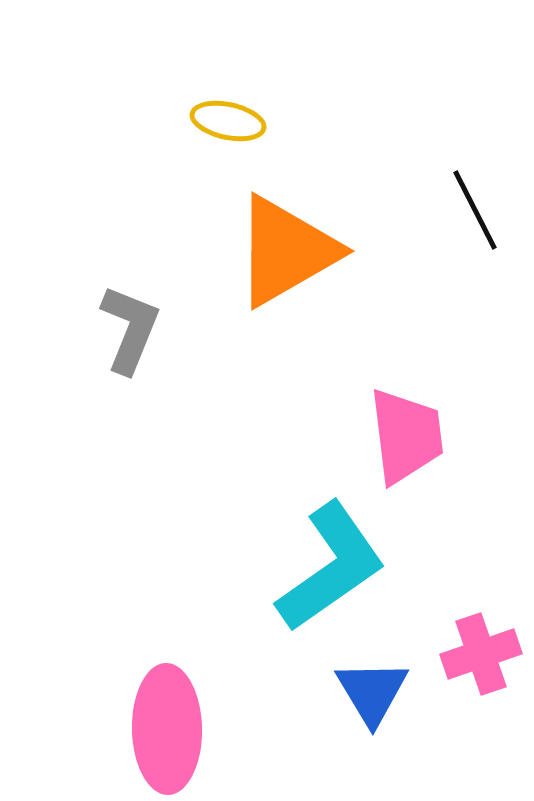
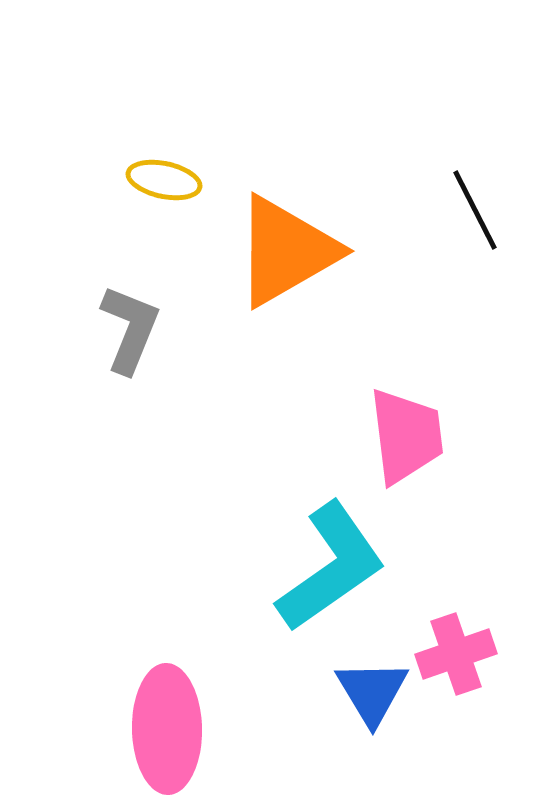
yellow ellipse: moved 64 px left, 59 px down
pink cross: moved 25 px left
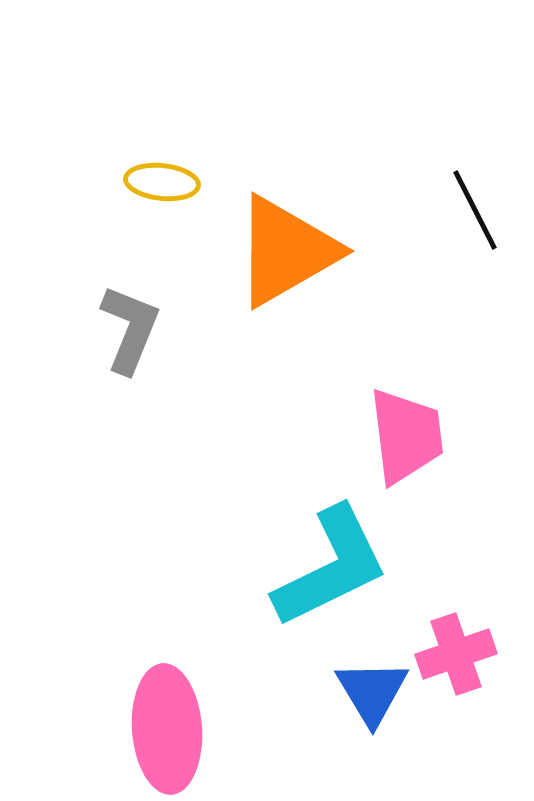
yellow ellipse: moved 2 px left, 2 px down; rotated 6 degrees counterclockwise
cyan L-shape: rotated 9 degrees clockwise
pink ellipse: rotated 3 degrees counterclockwise
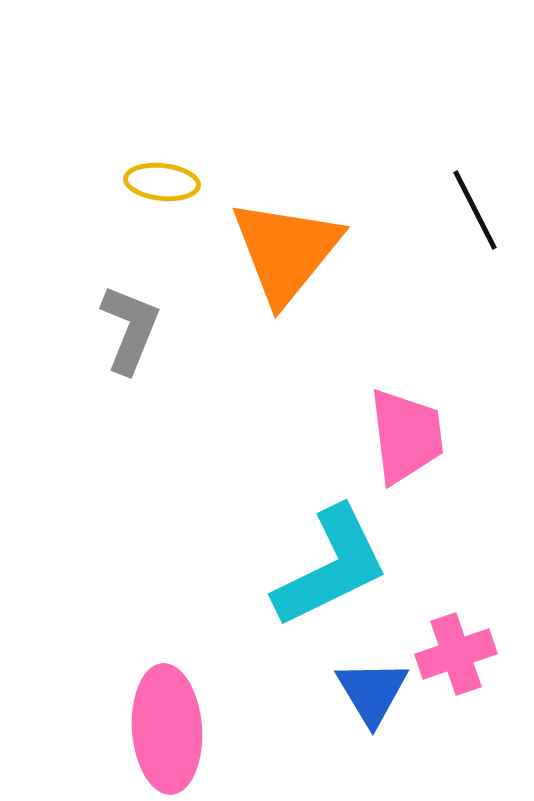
orange triangle: rotated 21 degrees counterclockwise
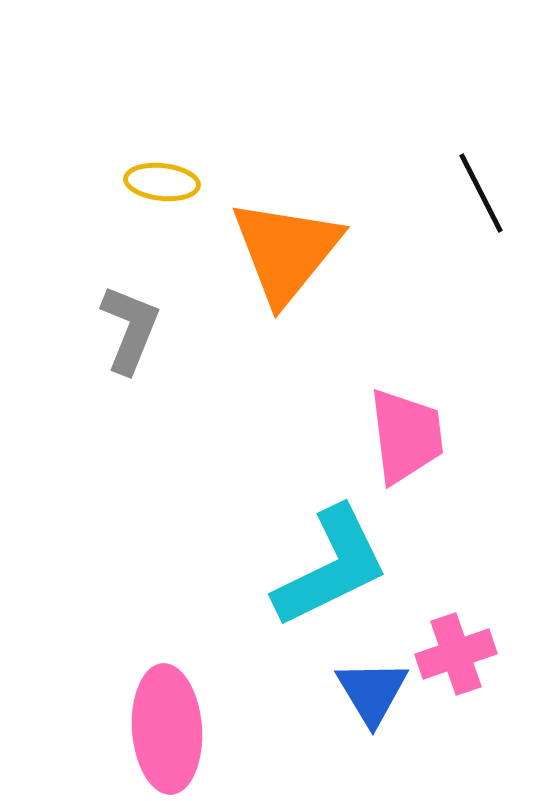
black line: moved 6 px right, 17 px up
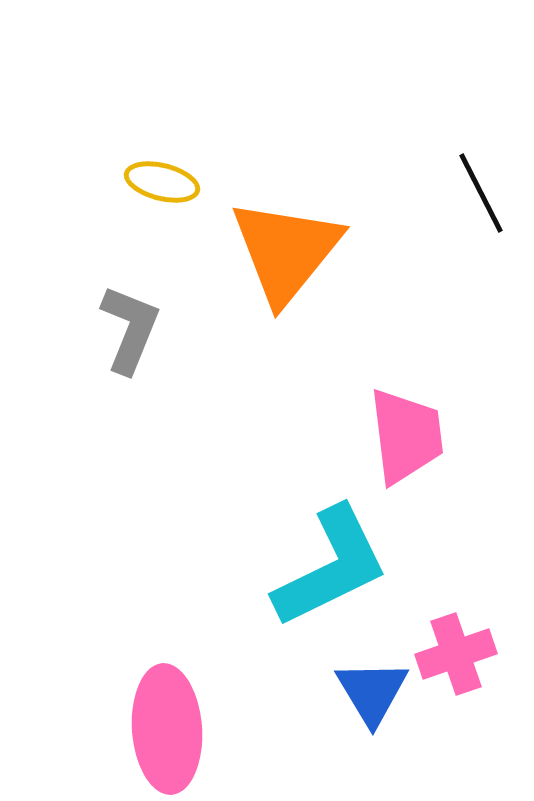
yellow ellipse: rotated 8 degrees clockwise
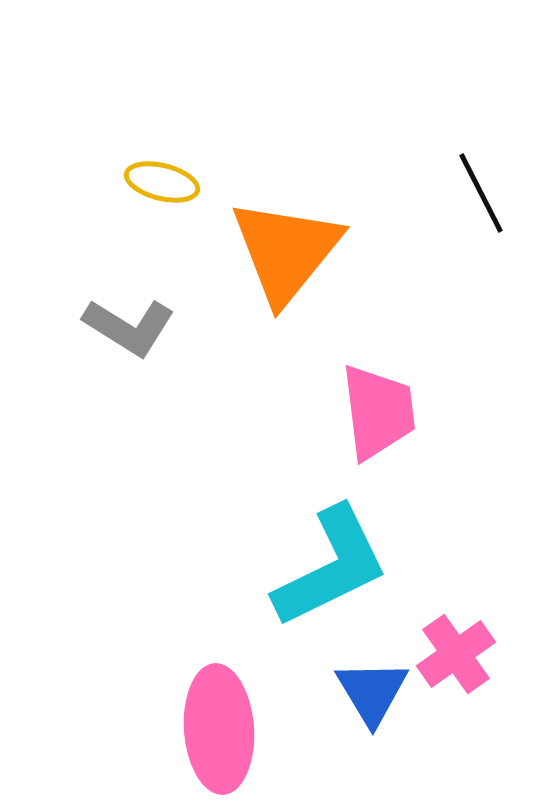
gray L-shape: moved 1 px left, 2 px up; rotated 100 degrees clockwise
pink trapezoid: moved 28 px left, 24 px up
pink cross: rotated 16 degrees counterclockwise
pink ellipse: moved 52 px right
